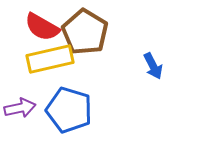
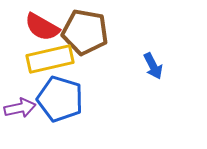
brown pentagon: rotated 21 degrees counterclockwise
blue pentagon: moved 9 px left, 11 px up
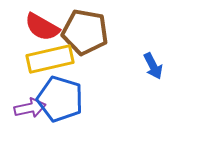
purple arrow: moved 10 px right
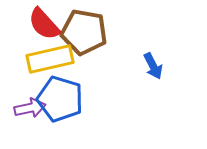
red semicircle: moved 2 px right, 3 px up; rotated 18 degrees clockwise
brown pentagon: moved 1 px left
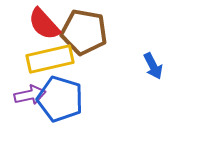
purple arrow: moved 13 px up
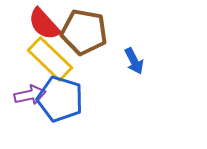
yellow rectangle: rotated 57 degrees clockwise
blue arrow: moved 19 px left, 5 px up
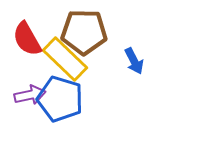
red semicircle: moved 17 px left, 15 px down; rotated 12 degrees clockwise
brown pentagon: rotated 9 degrees counterclockwise
yellow rectangle: moved 15 px right
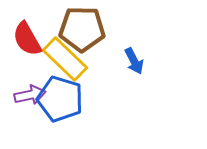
brown pentagon: moved 2 px left, 3 px up
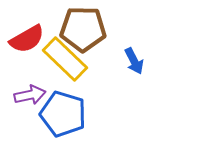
brown pentagon: moved 1 px right
red semicircle: rotated 90 degrees counterclockwise
blue pentagon: moved 3 px right, 15 px down
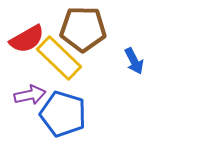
yellow rectangle: moved 6 px left, 1 px up
